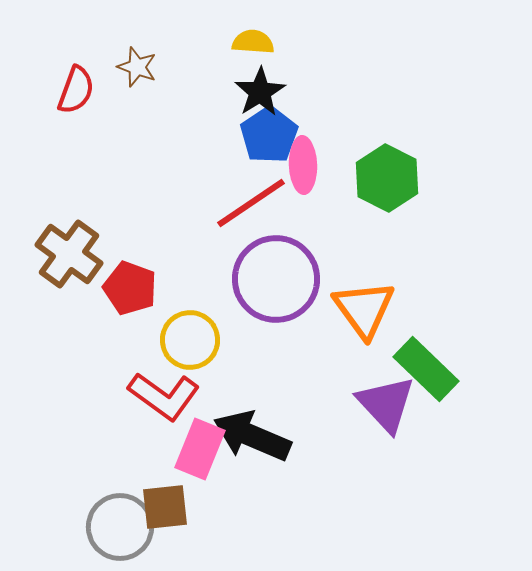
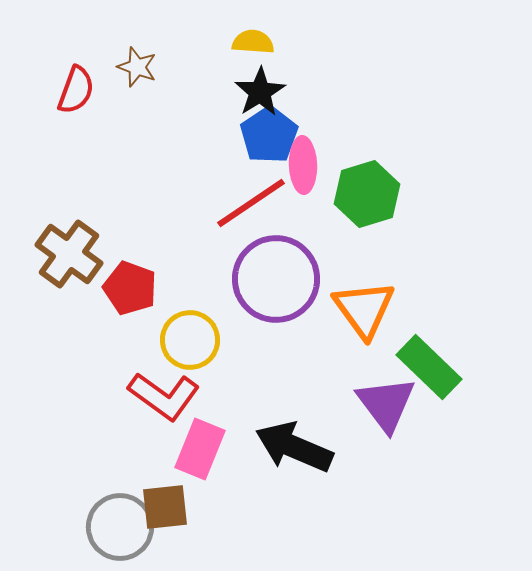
green hexagon: moved 20 px left, 16 px down; rotated 16 degrees clockwise
green rectangle: moved 3 px right, 2 px up
purple triangle: rotated 6 degrees clockwise
black arrow: moved 42 px right, 11 px down
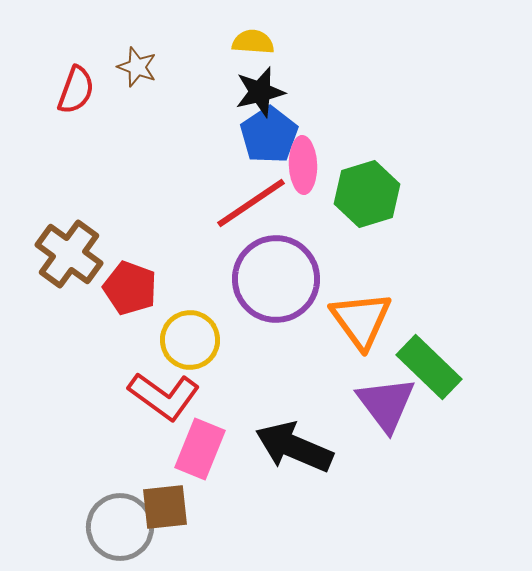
black star: rotated 18 degrees clockwise
orange triangle: moved 3 px left, 11 px down
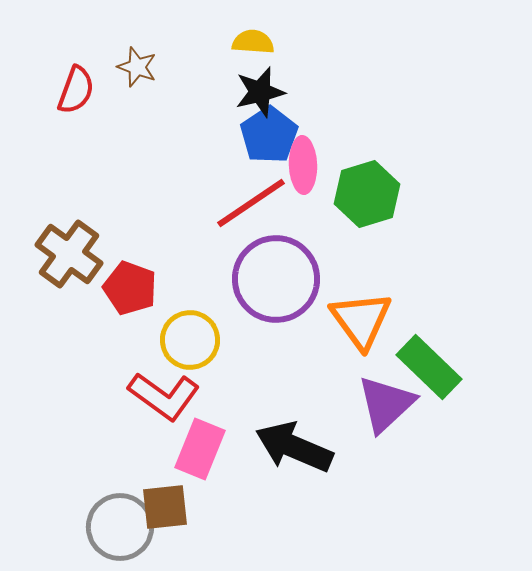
purple triangle: rotated 24 degrees clockwise
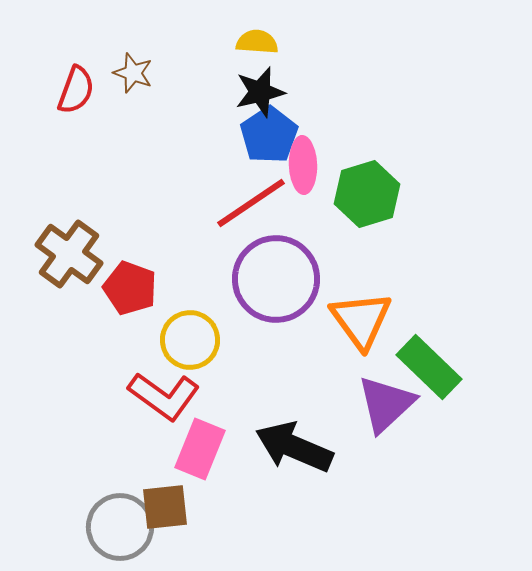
yellow semicircle: moved 4 px right
brown star: moved 4 px left, 6 px down
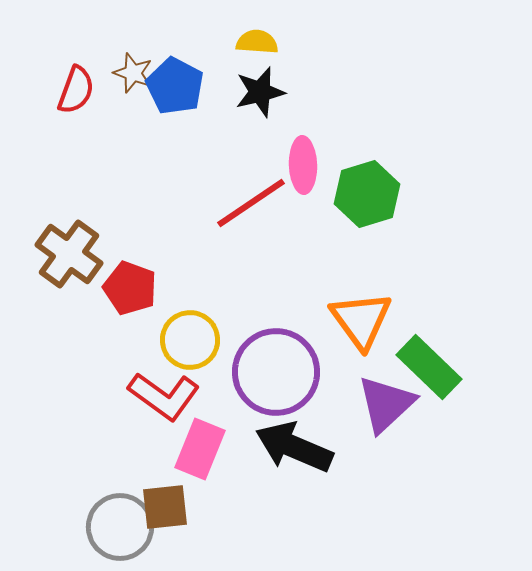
blue pentagon: moved 94 px left, 49 px up; rotated 10 degrees counterclockwise
purple circle: moved 93 px down
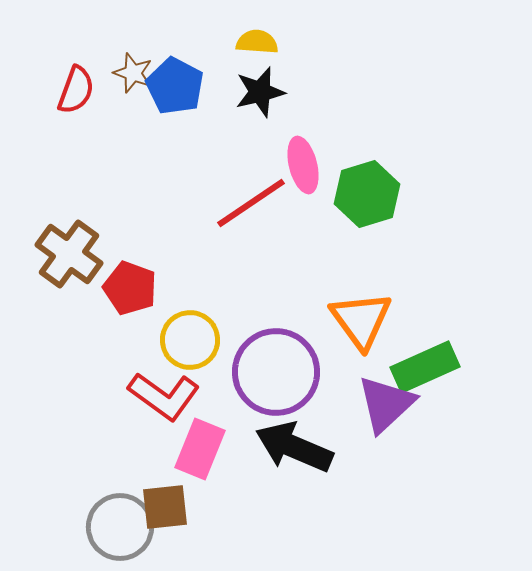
pink ellipse: rotated 12 degrees counterclockwise
green rectangle: moved 4 px left; rotated 68 degrees counterclockwise
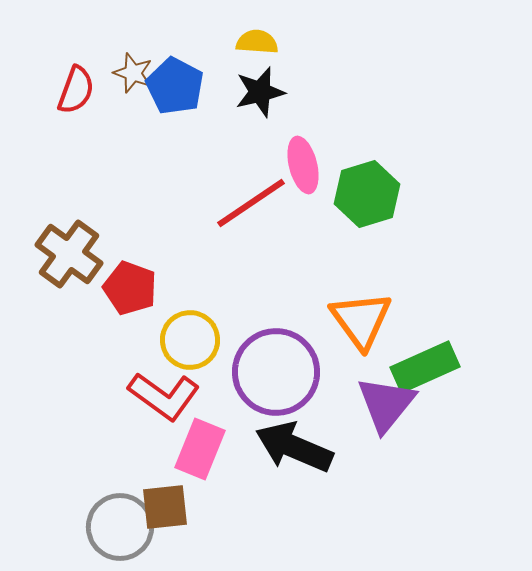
purple triangle: rotated 8 degrees counterclockwise
